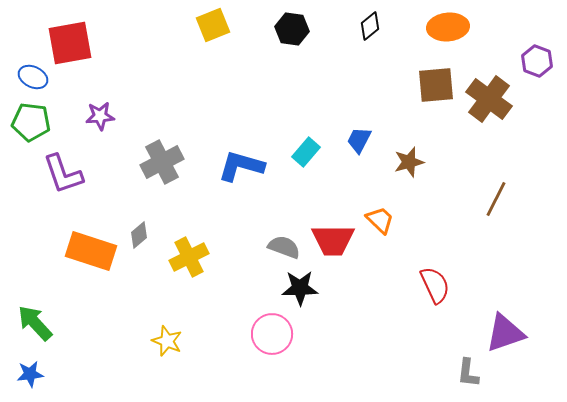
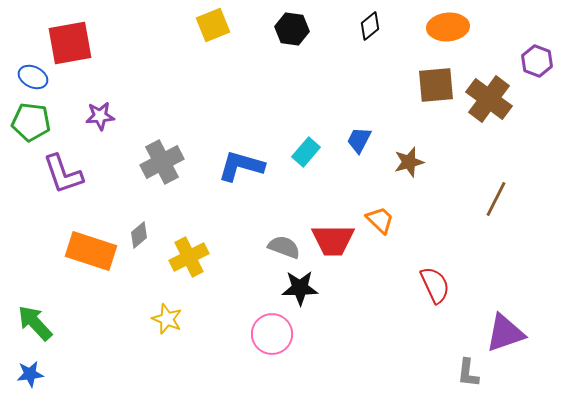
yellow star: moved 22 px up
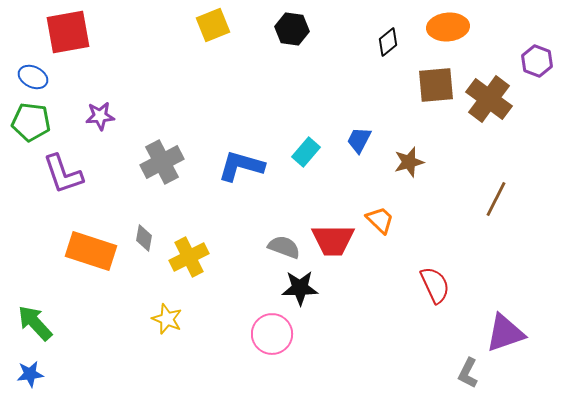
black diamond: moved 18 px right, 16 px down
red square: moved 2 px left, 11 px up
gray diamond: moved 5 px right, 3 px down; rotated 40 degrees counterclockwise
gray L-shape: rotated 20 degrees clockwise
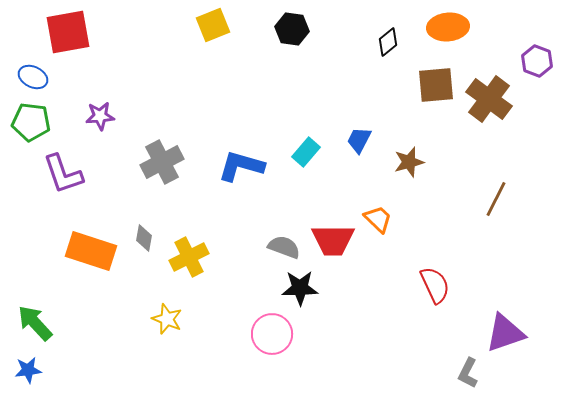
orange trapezoid: moved 2 px left, 1 px up
blue star: moved 2 px left, 4 px up
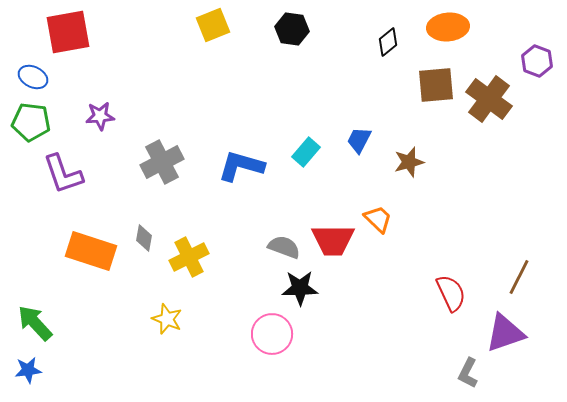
brown line: moved 23 px right, 78 px down
red semicircle: moved 16 px right, 8 px down
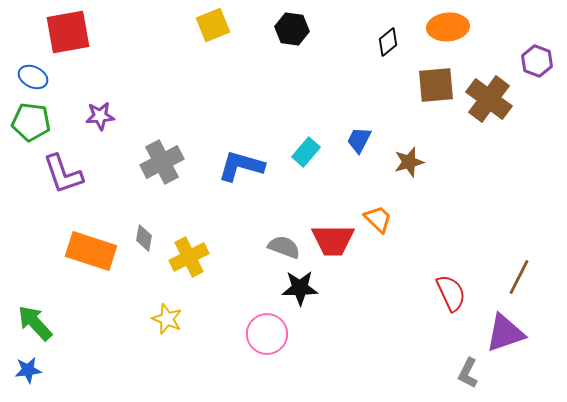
pink circle: moved 5 px left
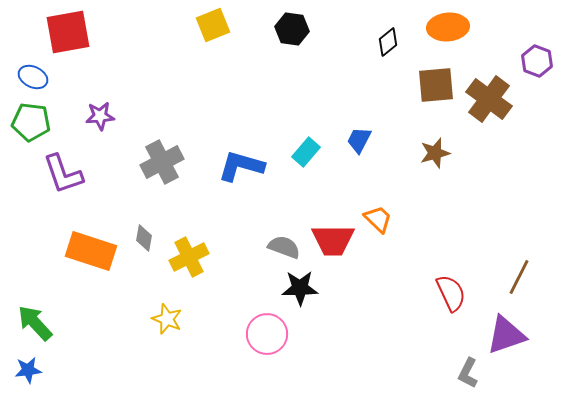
brown star: moved 26 px right, 9 px up
purple triangle: moved 1 px right, 2 px down
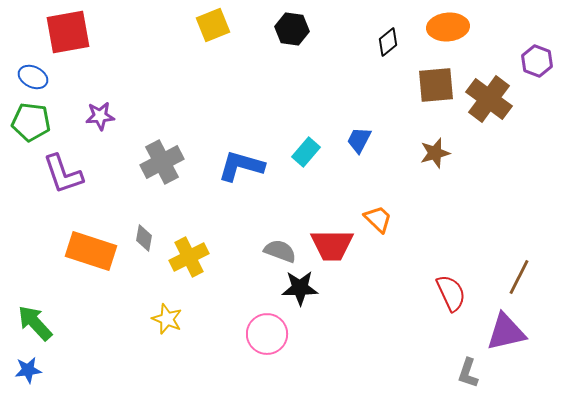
red trapezoid: moved 1 px left, 5 px down
gray semicircle: moved 4 px left, 4 px down
purple triangle: moved 3 px up; rotated 6 degrees clockwise
gray L-shape: rotated 8 degrees counterclockwise
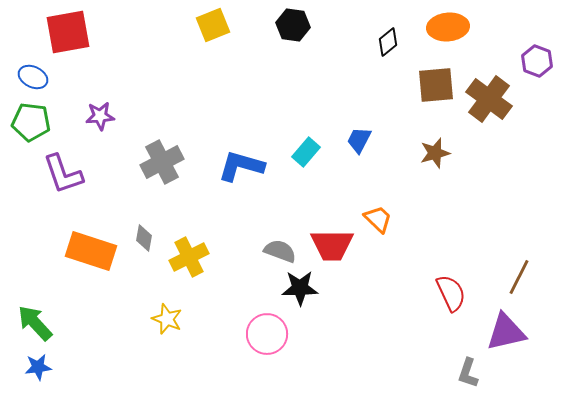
black hexagon: moved 1 px right, 4 px up
blue star: moved 10 px right, 3 px up
